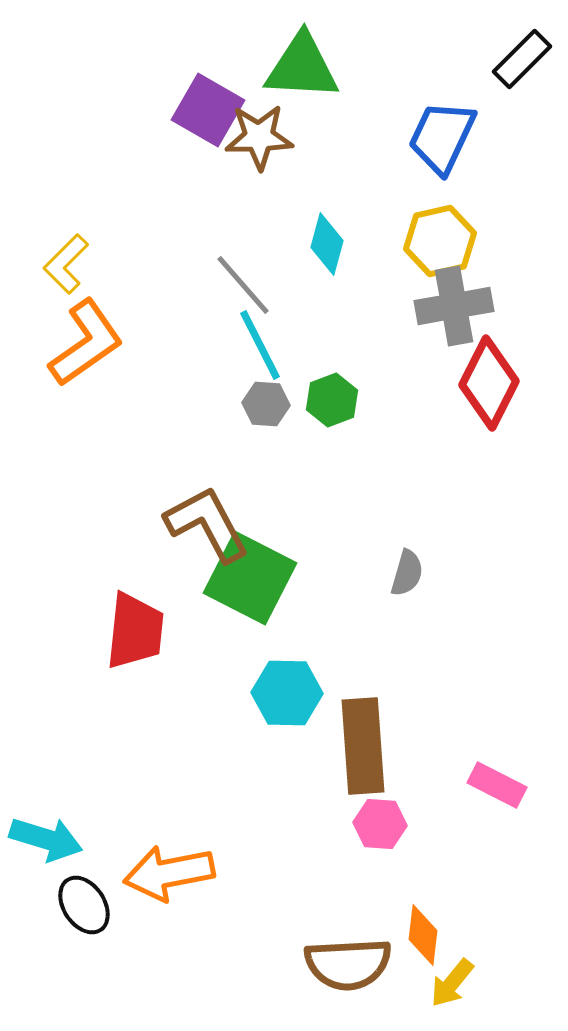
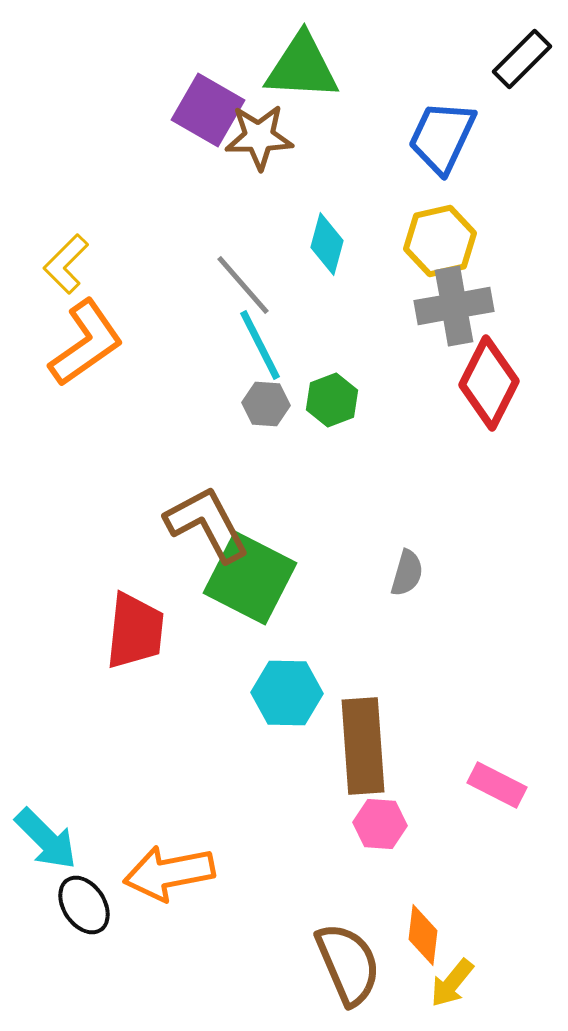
cyan arrow: rotated 28 degrees clockwise
brown semicircle: rotated 110 degrees counterclockwise
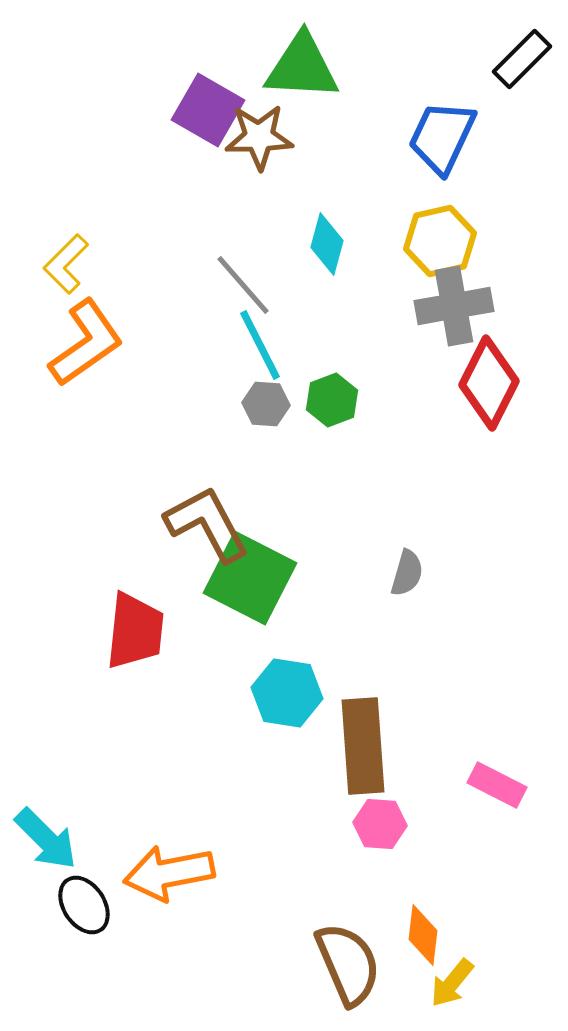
cyan hexagon: rotated 8 degrees clockwise
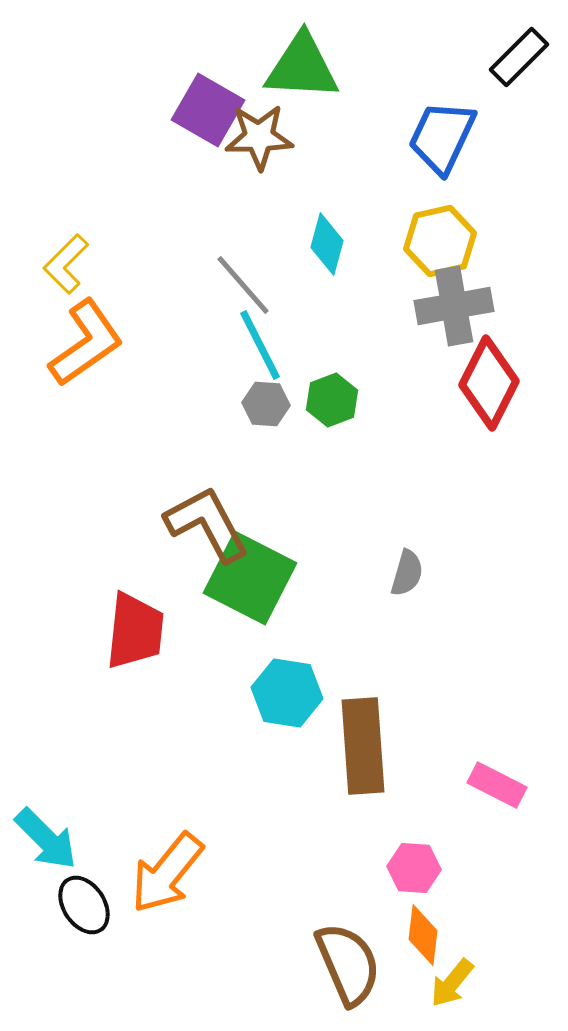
black rectangle: moved 3 px left, 2 px up
pink hexagon: moved 34 px right, 44 px down
orange arrow: moved 2 px left; rotated 40 degrees counterclockwise
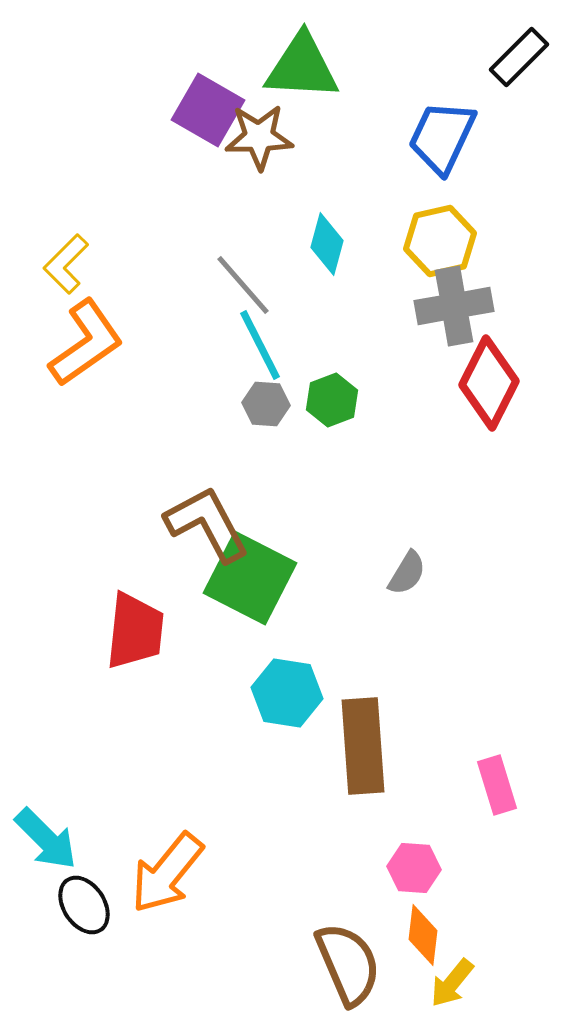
gray semicircle: rotated 15 degrees clockwise
pink rectangle: rotated 46 degrees clockwise
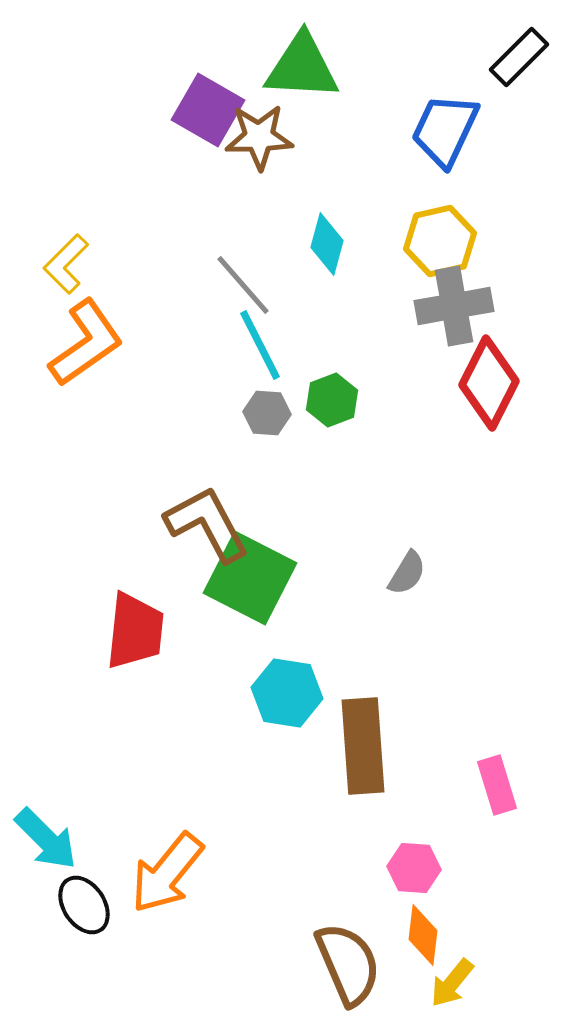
blue trapezoid: moved 3 px right, 7 px up
gray hexagon: moved 1 px right, 9 px down
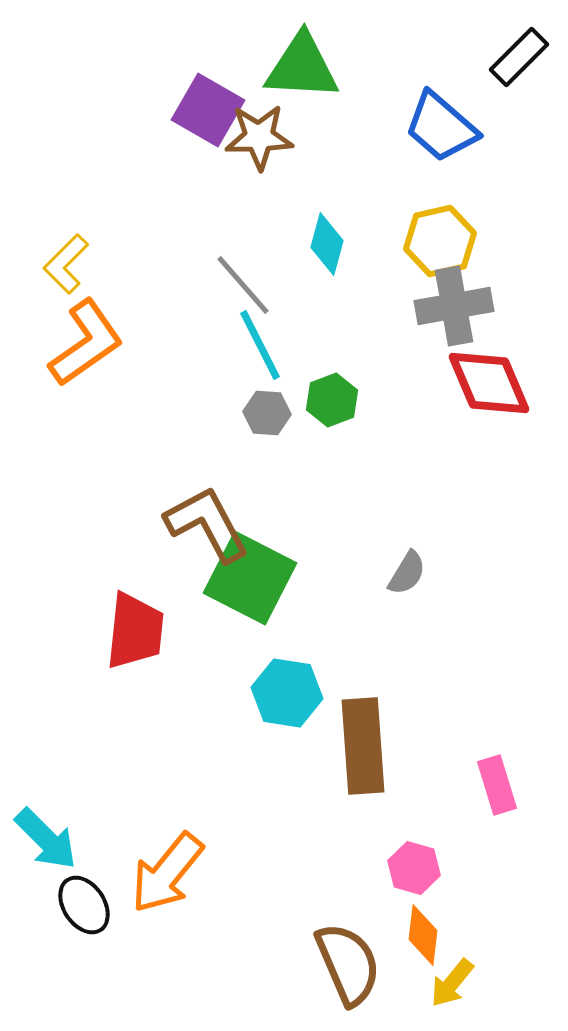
blue trapezoid: moved 4 px left, 3 px up; rotated 74 degrees counterclockwise
red diamond: rotated 50 degrees counterclockwise
pink hexagon: rotated 12 degrees clockwise
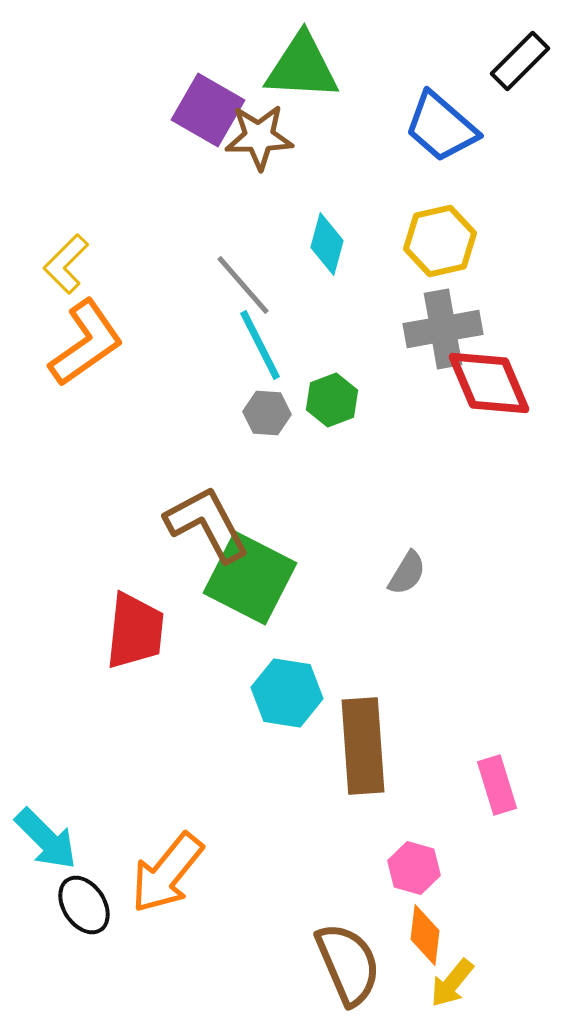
black rectangle: moved 1 px right, 4 px down
gray cross: moved 11 px left, 23 px down
orange diamond: moved 2 px right
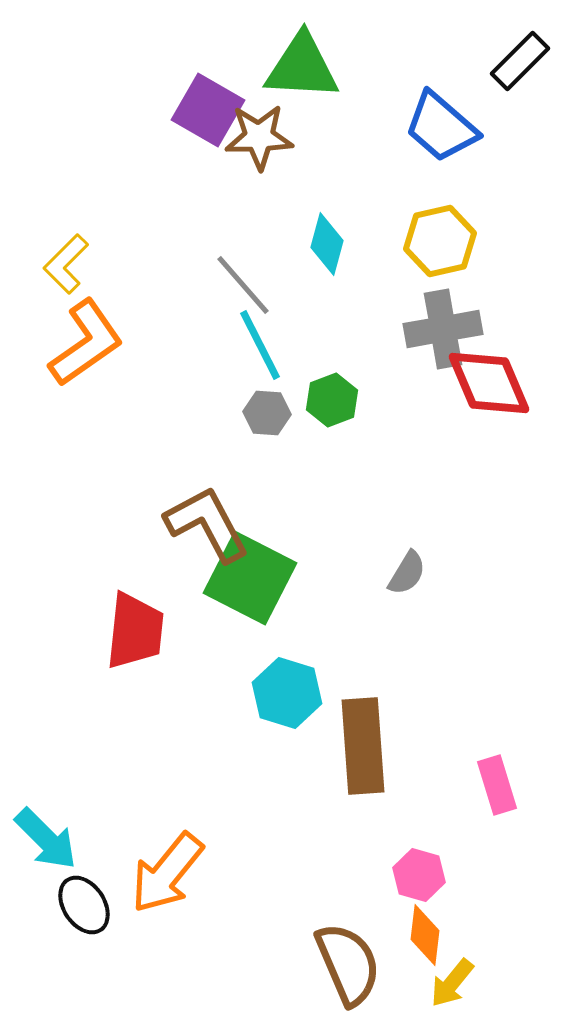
cyan hexagon: rotated 8 degrees clockwise
pink hexagon: moved 5 px right, 7 px down
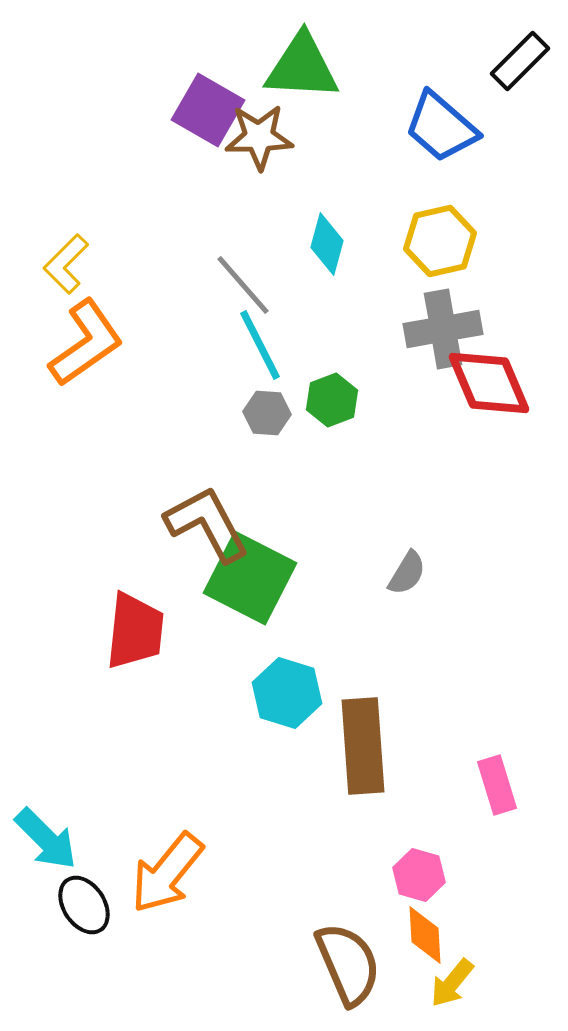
orange diamond: rotated 10 degrees counterclockwise
